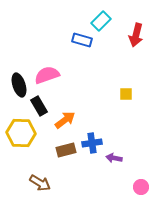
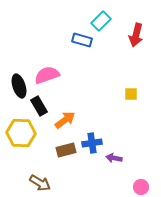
black ellipse: moved 1 px down
yellow square: moved 5 px right
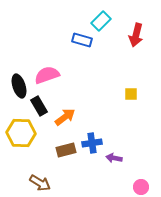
orange arrow: moved 3 px up
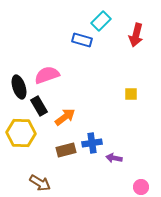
black ellipse: moved 1 px down
